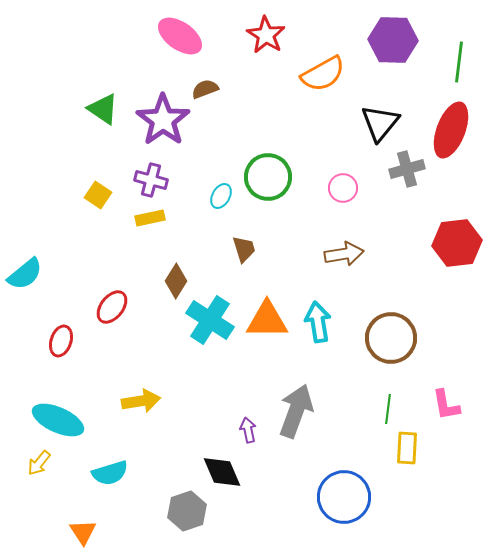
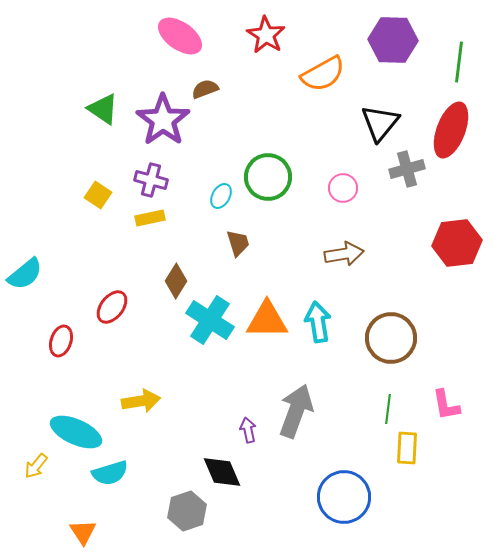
brown trapezoid at (244, 249): moved 6 px left, 6 px up
cyan ellipse at (58, 420): moved 18 px right, 12 px down
yellow arrow at (39, 463): moved 3 px left, 3 px down
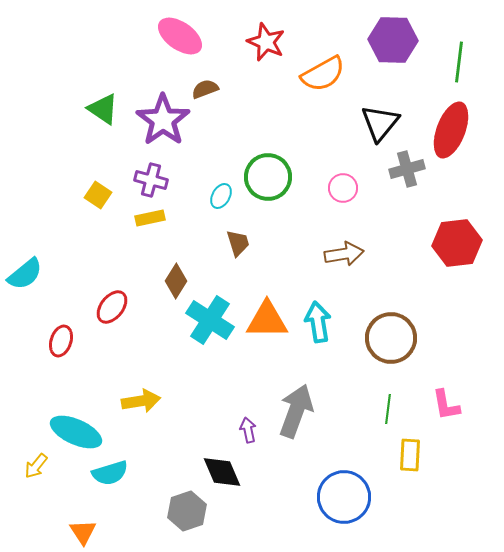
red star at (266, 35): moved 7 px down; rotated 9 degrees counterclockwise
yellow rectangle at (407, 448): moved 3 px right, 7 px down
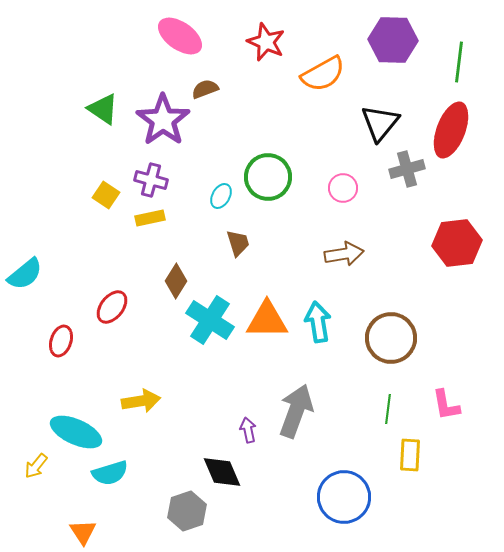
yellow square at (98, 195): moved 8 px right
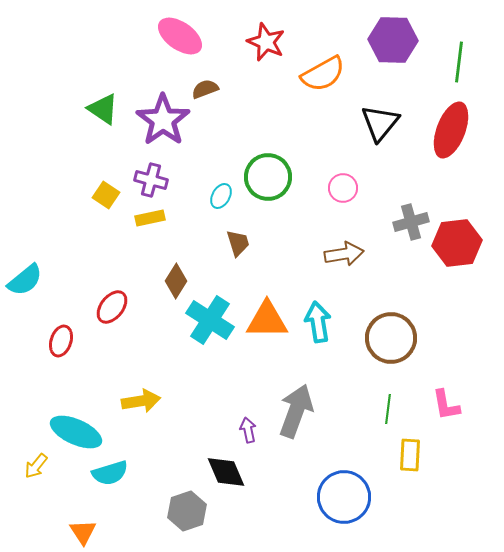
gray cross at (407, 169): moved 4 px right, 53 px down
cyan semicircle at (25, 274): moved 6 px down
black diamond at (222, 472): moved 4 px right
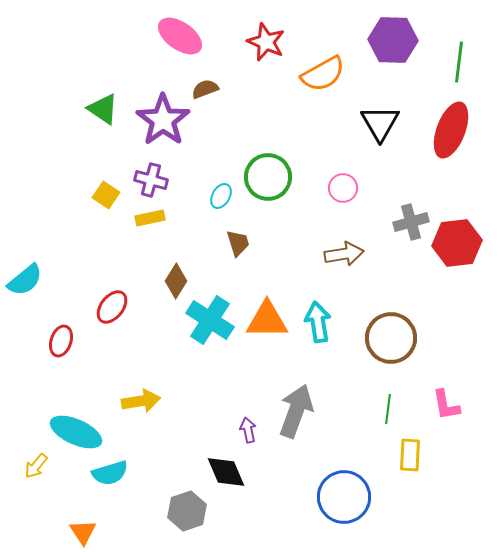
black triangle at (380, 123): rotated 9 degrees counterclockwise
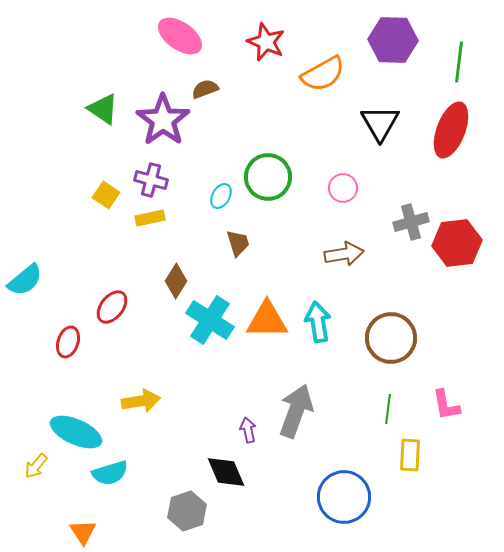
red ellipse at (61, 341): moved 7 px right, 1 px down
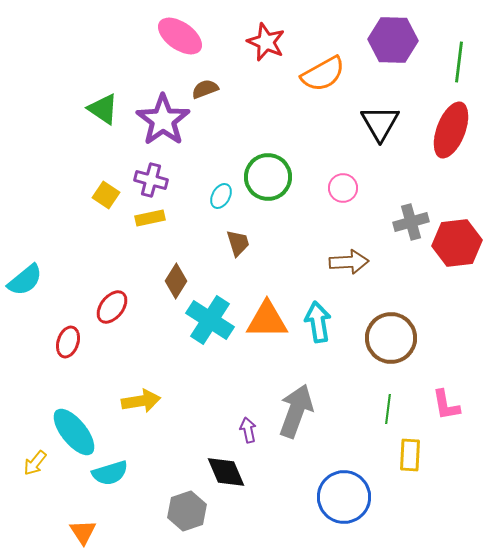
brown arrow at (344, 254): moved 5 px right, 8 px down; rotated 6 degrees clockwise
cyan ellipse at (76, 432): moved 2 px left; rotated 27 degrees clockwise
yellow arrow at (36, 466): moved 1 px left, 3 px up
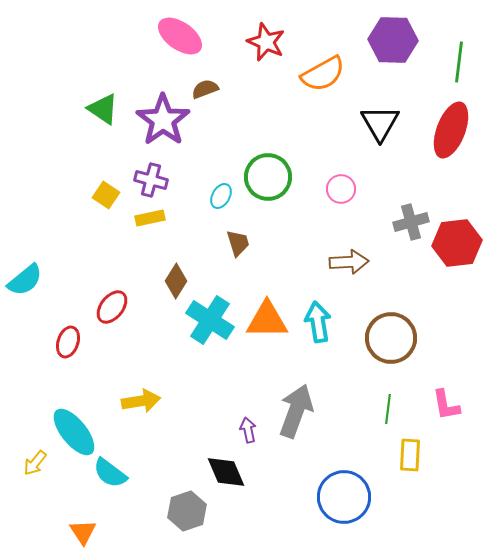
pink circle at (343, 188): moved 2 px left, 1 px down
cyan semicircle at (110, 473): rotated 54 degrees clockwise
